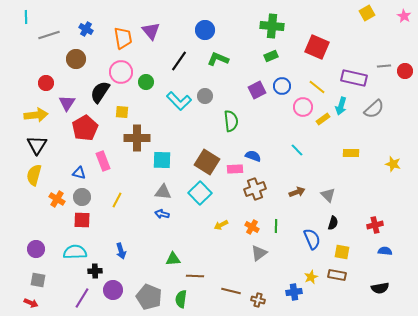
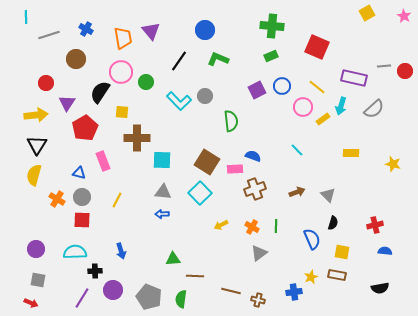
blue arrow at (162, 214): rotated 16 degrees counterclockwise
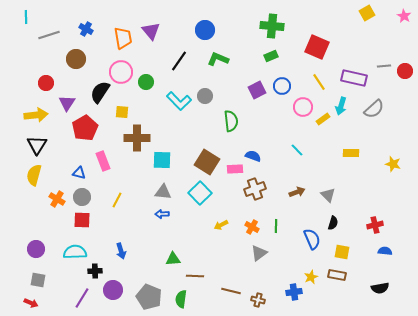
yellow line at (317, 87): moved 2 px right, 5 px up; rotated 18 degrees clockwise
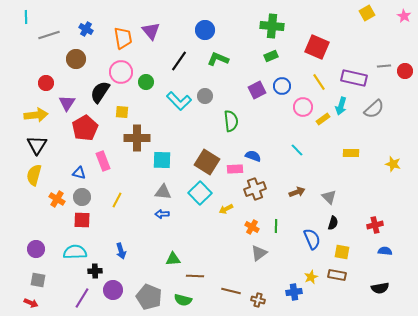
gray triangle at (328, 195): moved 1 px right, 2 px down
yellow arrow at (221, 225): moved 5 px right, 16 px up
green semicircle at (181, 299): moved 2 px right, 1 px down; rotated 84 degrees counterclockwise
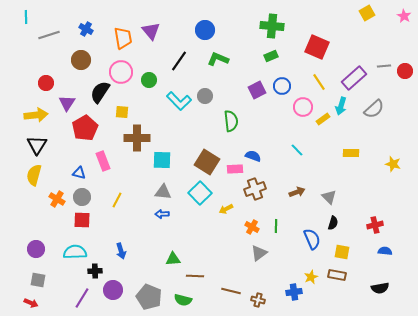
brown circle at (76, 59): moved 5 px right, 1 px down
purple rectangle at (354, 78): rotated 55 degrees counterclockwise
green circle at (146, 82): moved 3 px right, 2 px up
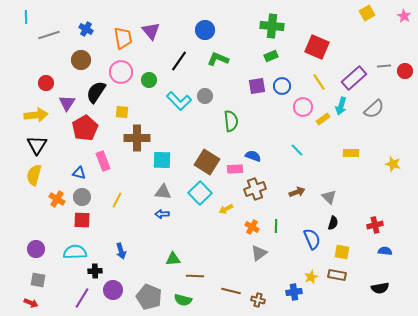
purple square at (257, 90): moved 4 px up; rotated 18 degrees clockwise
black semicircle at (100, 92): moved 4 px left
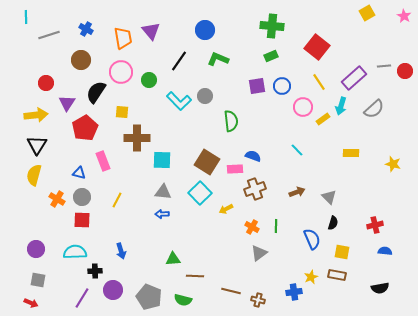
red square at (317, 47): rotated 15 degrees clockwise
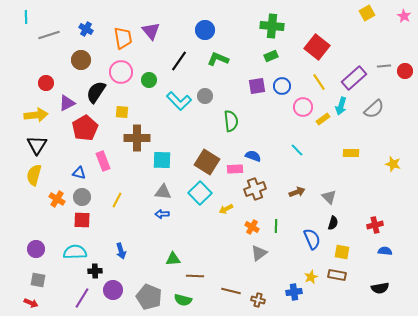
purple triangle at (67, 103): rotated 30 degrees clockwise
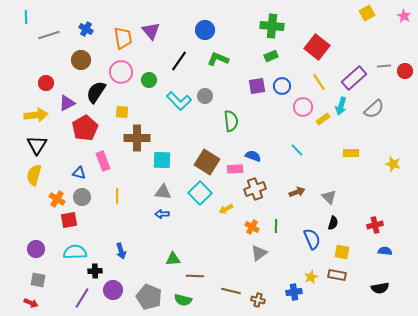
yellow line at (117, 200): moved 4 px up; rotated 28 degrees counterclockwise
red square at (82, 220): moved 13 px left; rotated 12 degrees counterclockwise
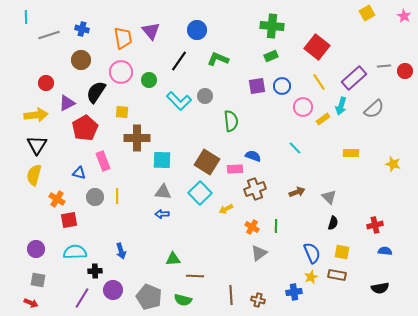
blue cross at (86, 29): moved 4 px left; rotated 16 degrees counterclockwise
blue circle at (205, 30): moved 8 px left
cyan line at (297, 150): moved 2 px left, 2 px up
gray circle at (82, 197): moved 13 px right
blue semicircle at (312, 239): moved 14 px down
brown line at (231, 291): moved 4 px down; rotated 72 degrees clockwise
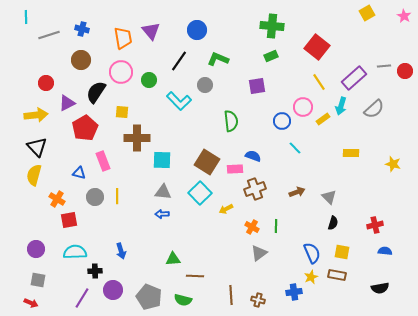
blue circle at (282, 86): moved 35 px down
gray circle at (205, 96): moved 11 px up
black triangle at (37, 145): moved 2 px down; rotated 15 degrees counterclockwise
